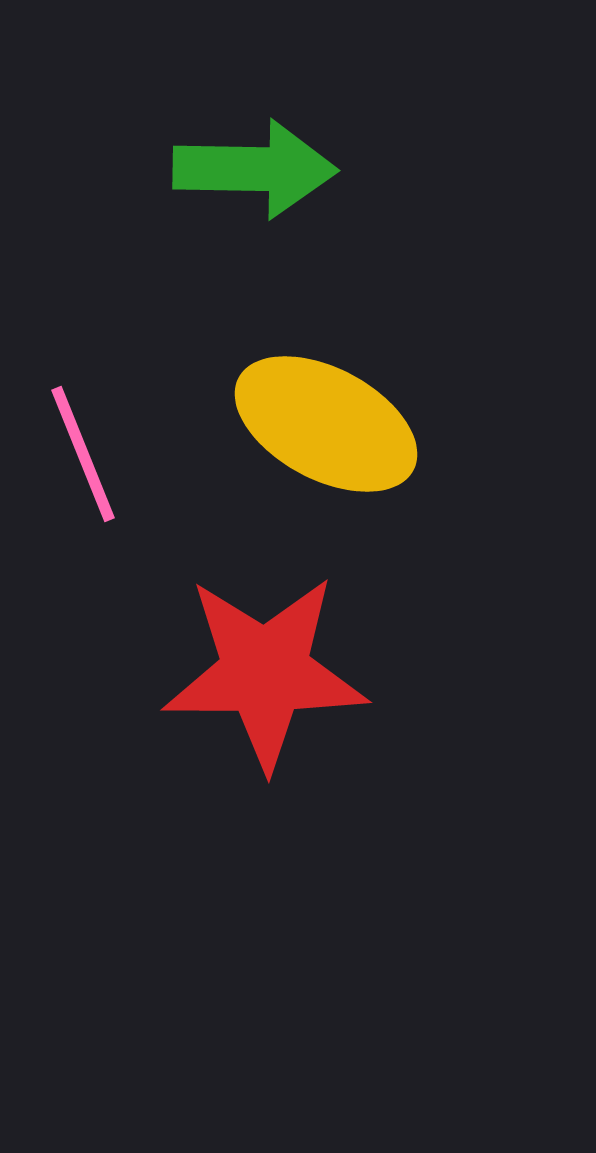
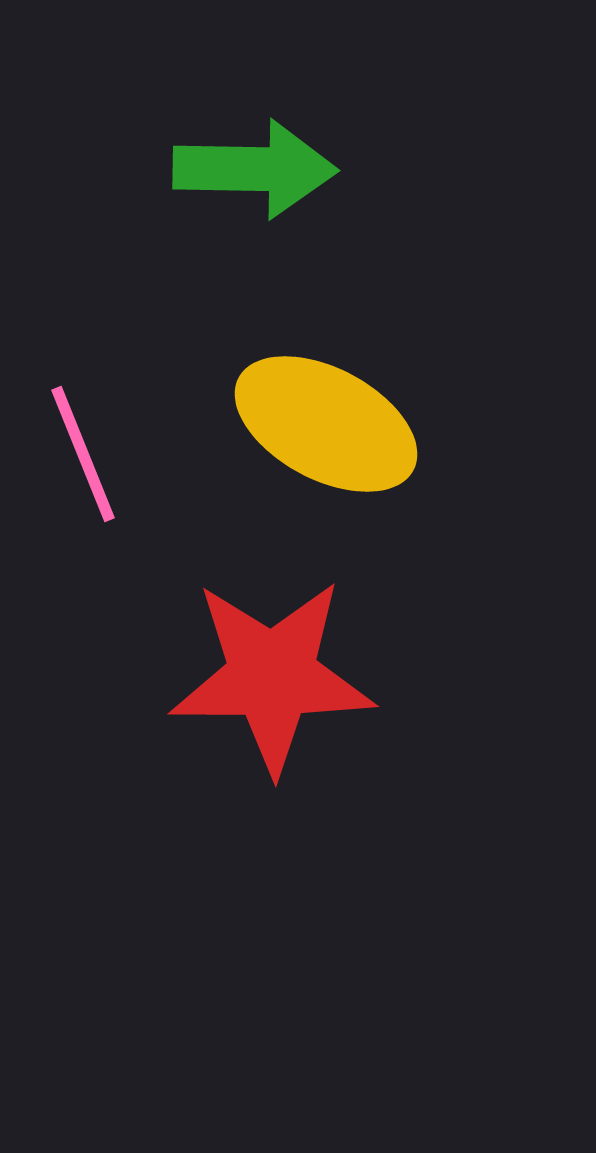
red star: moved 7 px right, 4 px down
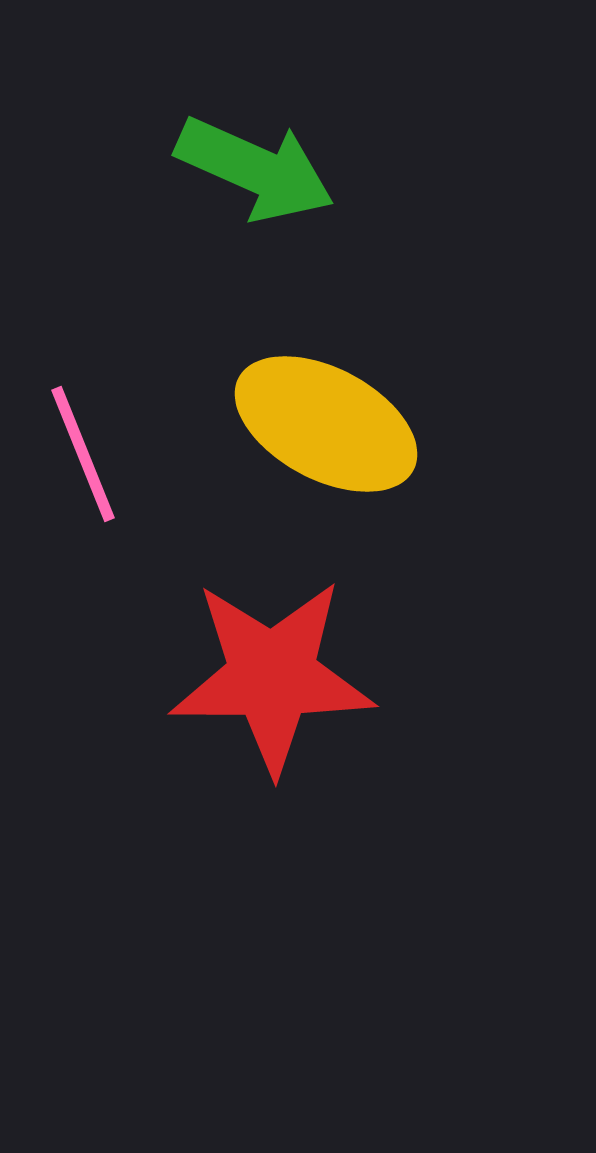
green arrow: rotated 23 degrees clockwise
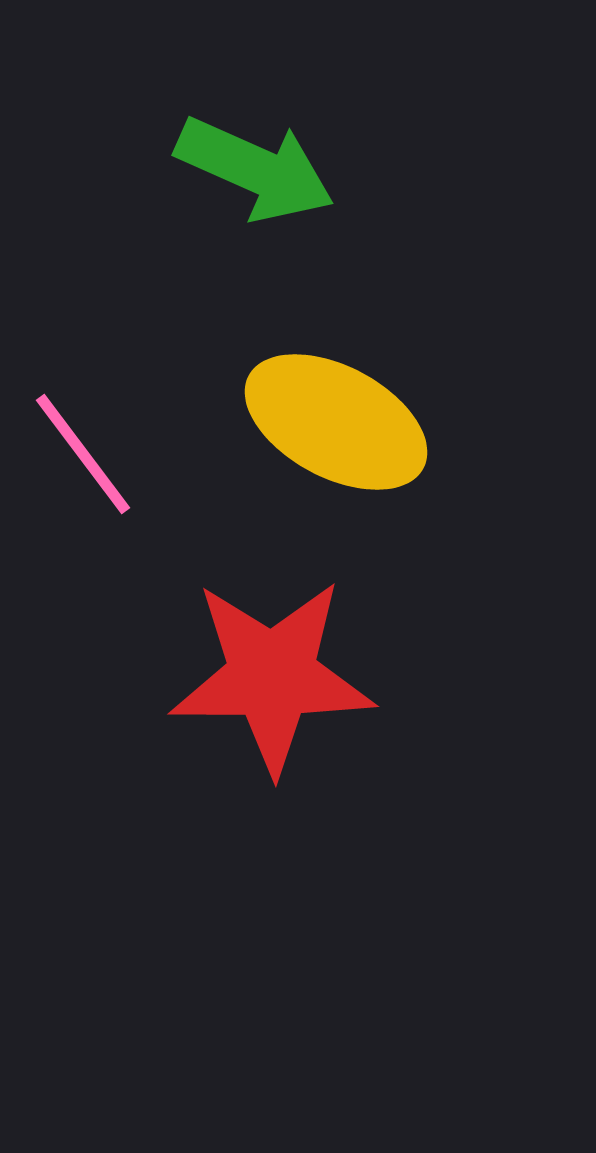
yellow ellipse: moved 10 px right, 2 px up
pink line: rotated 15 degrees counterclockwise
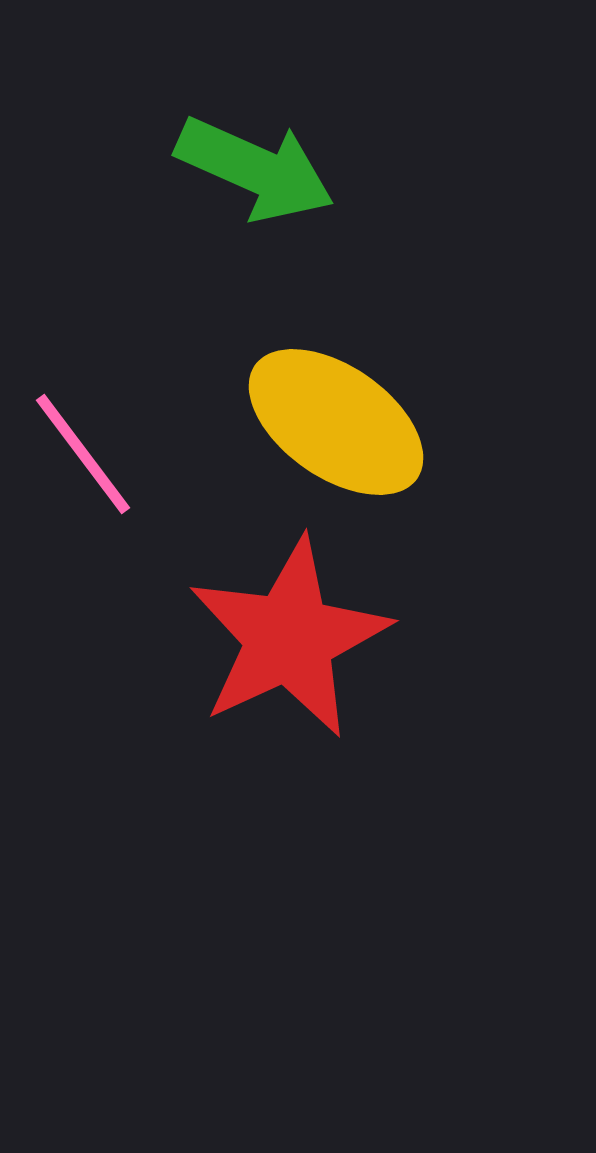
yellow ellipse: rotated 7 degrees clockwise
red star: moved 17 px right, 38 px up; rotated 25 degrees counterclockwise
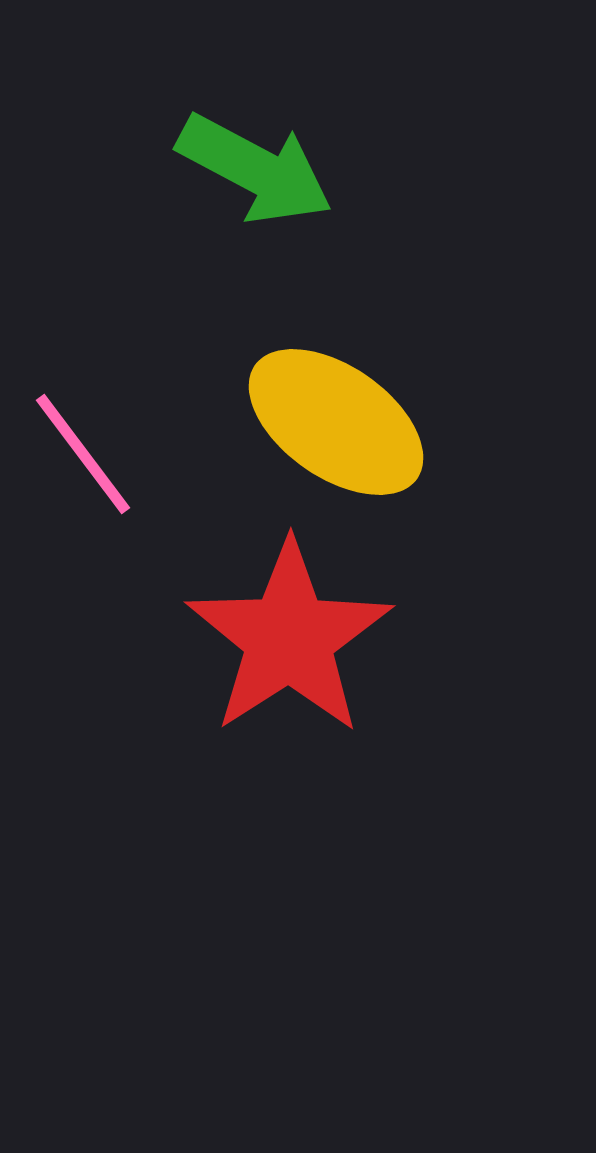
green arrow: rotated 4 degrees clockwise
red star: rotated 8 degrees counterclockwise
